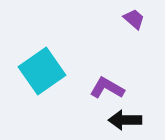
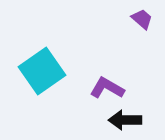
purple trapezoid: moved 8 px right
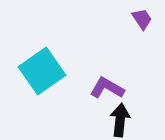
purple trapezoid: rotated 15 degrees clockwise
black arrow: moved 5 px left; rotated 96 degrees clockwise
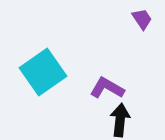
cyan square: moved 1 px right, 1 px down
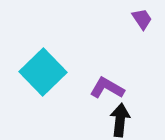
cyan square: rotated 9 degrees counterclockwise
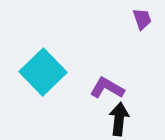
purple trapezoid: rotated 15 degrees clockwise
black arrow: moved 1 px left, 1 px up
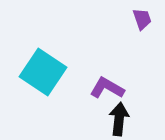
cyan square: rotated 12 degrees counterclockwise
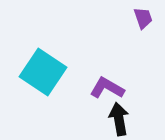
purple trapezoid: moved 1 px right, 1 px up
black arrow: rotated 16 degrees counterclockwise
